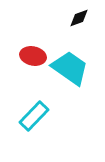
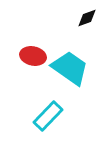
black diamond: moved 8 px right
cyan rectangle: moved 14 px right
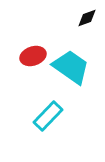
red ellipse: rotated 30 degrees counterclockwise
cyan trapezoid: moved 1 px right, 1 px up
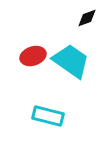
cyan trapezoid: moved 6 px up
cyan rectangle: rotated 60 degrees clockwise
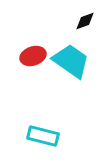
black diamond: moved 2 px left, 3 px down
cyan rectangle: moved 5 px left, 20 px down
